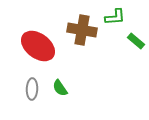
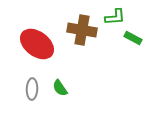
green rectangle: moved 3 px left, 3 px up; rotated 12 degrees counterclockwise
red ellipse: moved 1 px left, 2 px up
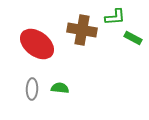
green semicircle: rotated 132 degrees clockwise
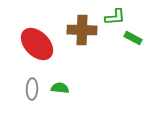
brown cross: rotated 8 degrees counterclockwise
red ellipse: rotated 8 degrees clockwise
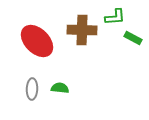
red ellipse: moved 3 px up
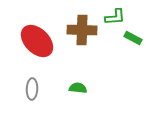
green semicircle: moved 18 px right
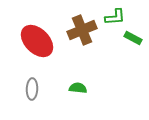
brown cross: rotated 24 degrees counterclockwise
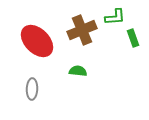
green rectangle: rotated 42 degrees clockwise
green semicircle: moved 17 px up
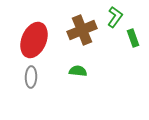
green L-shape: rotated 50 degrees counterclockwise
red ellipse: moved 3 px left, 1 px up; rotated 68 degrees clockwise
gray ellipse: moved 1 px left, 12 px up
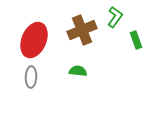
green rectangle: moved 3 px right, 2 px down
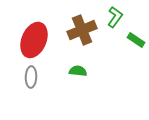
green rectangle: rotated 36 degrees counterclockwise
